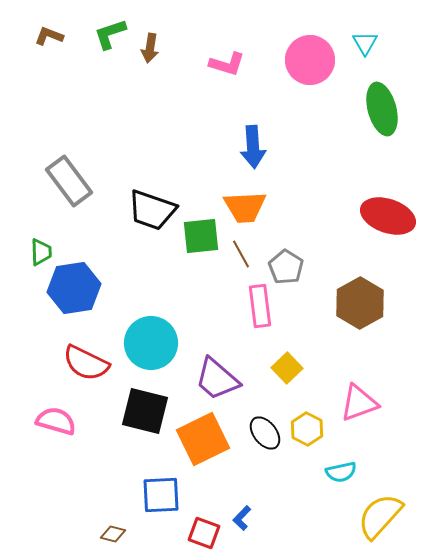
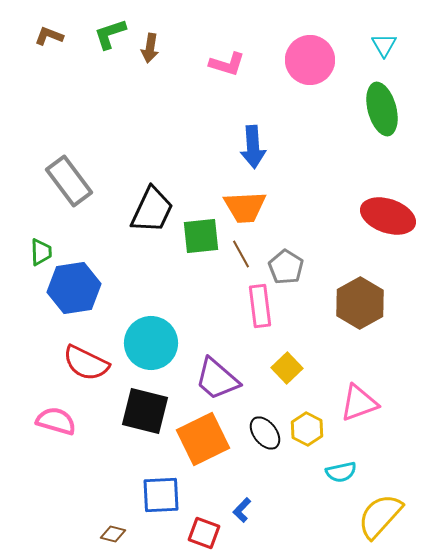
cyan triangle: moved 19 px right, 2 px down
black trapezoid: rotated 84 degrees counterclockwise
blue L-shape: moved 8 px up
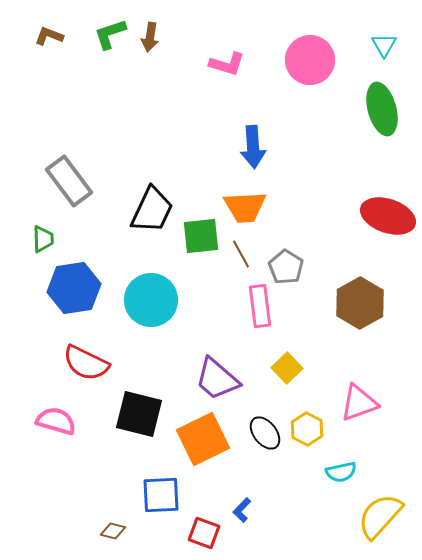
brown arrow: moved 11 px up
green trapezoid: moved 2 px right, 13 px up
cyan circle: moved 43 px up
black square: moved 6 px left, 3 px down
brown diamond: moved 3 px up
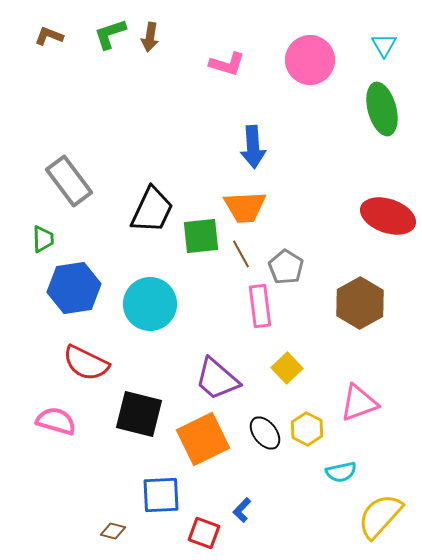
cyan circle: moved 1 px left, 4 px down
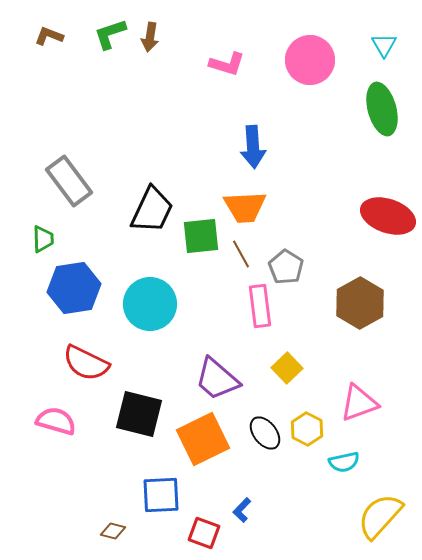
cyan semicircle: moved 3 px right, 10 px up
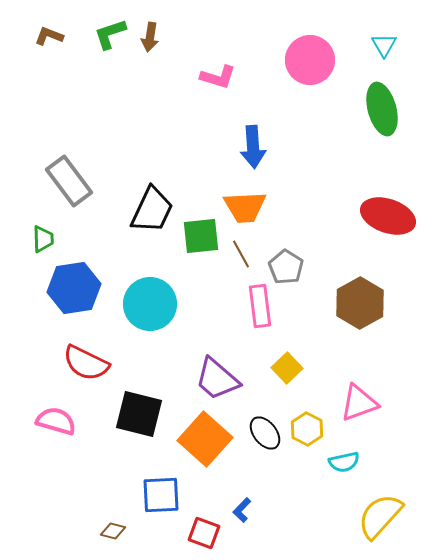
pink L-shape: moved 9 px left, 13 px down
orange square: moved 2 px right; rotated 22 degrees counterclockwise
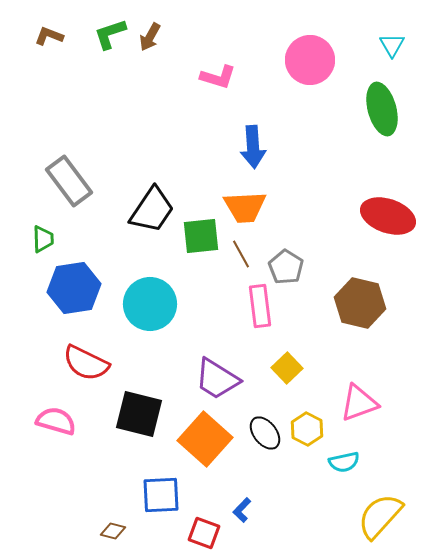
brown arrow: rotated 20 degrees clockwise
cyan triangle: moved 8 px right
black trapezoid: rotated 9 degrees clockwise
brown hexagon: rotated 18 degrees counterclockwise
purple trapezoid: rotated 9 degrees counterclockwise
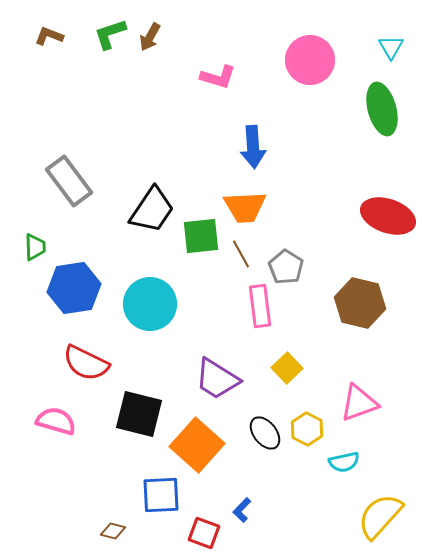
cyan triangle: moved 1 px left, 2 px down
green trapezoid: moved 8 px left, 8 px down
orange square: moved 8 px left, 6 px down
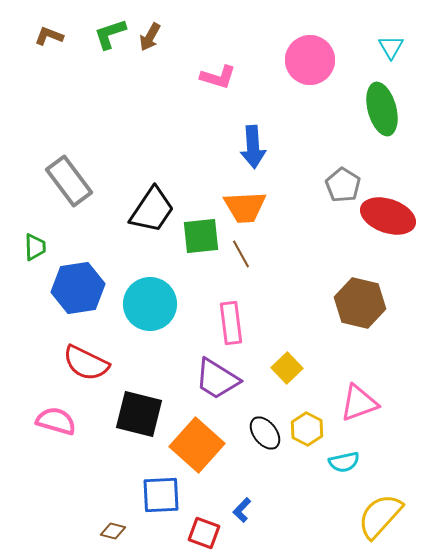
gray pentagon: moved 57 px right, 82 px up
blue hexagon: moved 4 px right
pink rectangle: moved 29 px left, 17 px down
